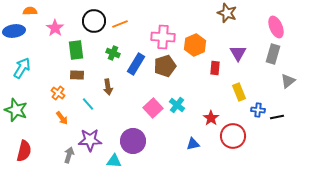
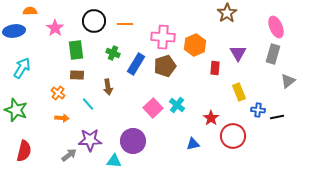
brown star: rotated 18 degrees clockwise
orange line: moved 5 px right; rotated 21 degrees clockwise
orange arrow: rotated 48 degrees counterclockwise
gray arrow: rotated 35 degrees clockwise
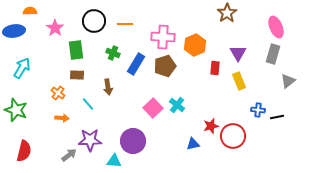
yellow rectangle: moved 11 px up
red star: moved 8 px down; rotated 21 degrees clockwise
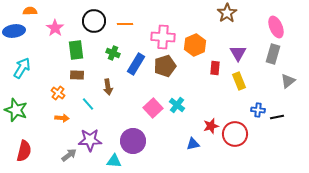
red circle: moved 2 px right, 2 px up
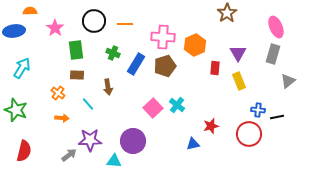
red circle: moved 14 px right
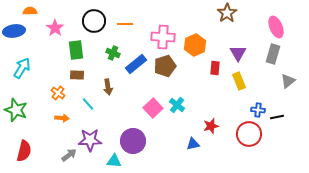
blue rectangle: rotated 20 degrees clockwise
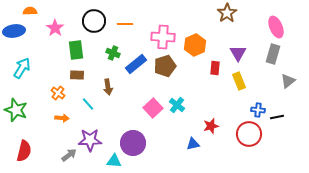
purple circle: moved 2 px down
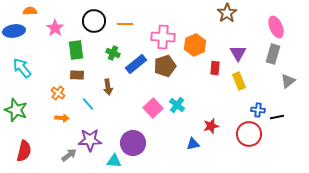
cyan arrow: rotated 70 degrees counterclockwise
